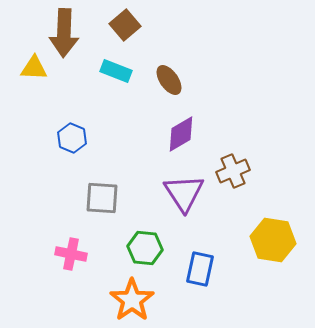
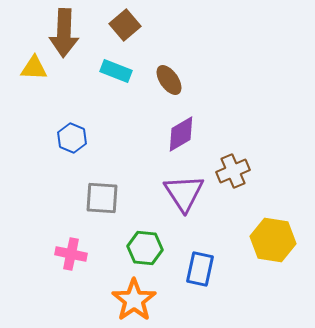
orange star: moved 2 px right
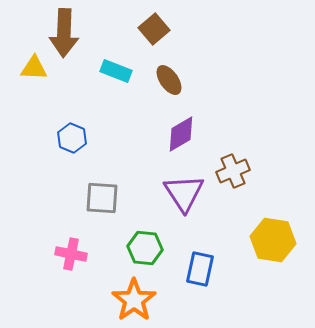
brown square: moved 29 px right, 4 px down
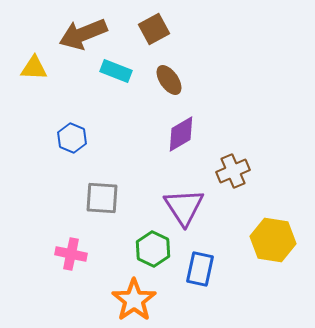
brown square: rotated 12 degrees clockwise
brown arrow: moved 19 px right, 1 px down; rotated 66 degrees clockwise
purple triangle: moved 14 px down
green hexagon: moved 8 px right, 1 px down; rotated 20 degrees clockwise
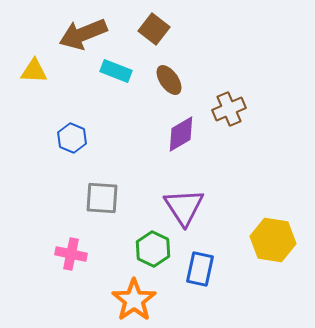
brown square: rotated 24 degrees counterclockwise
yellow triangle: moved 3 px down
brown cross: moved 4 px left, 62 px up
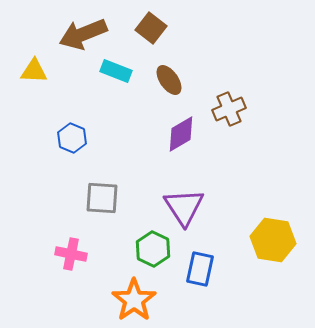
brown square: moved 3 px left, 1 px up
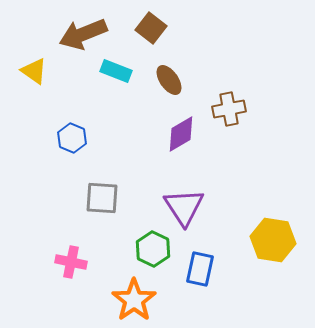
yellow triangle: rotated 32 degrees clockwise
brown cross: rotated 12 degrees clockwise
pink cross: moved 8 px down
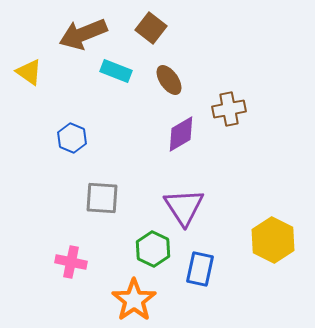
yellow triangle: moved 5 px left, 1 px down
yellow hexagon: rotated 18 degrees clockwise
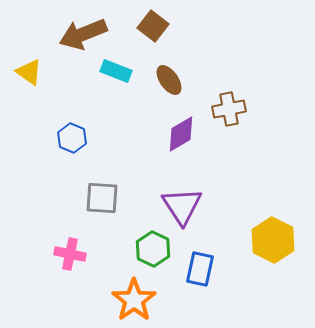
brown square: moved 2 px right, 2 px up
purple triangle: moved 2 px left, 1 px up
pink cross: moved 1 px left, 8 px up
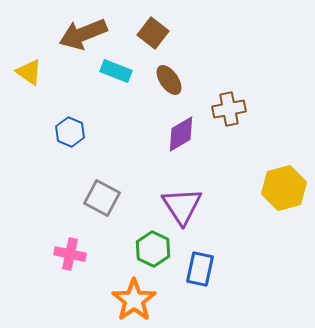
brown square: moved 7 px down
blue hexagon: moved 2 px left, 6 px up
gray square: rotated 24 degrees clockwise
yellow hexagon: moved 11 px right, 52 px up; rotated 18 degrees clockwise
